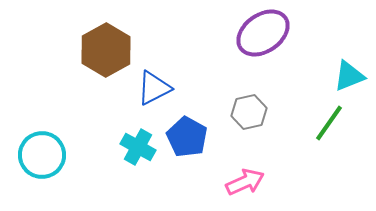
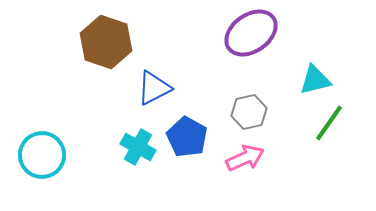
purple ellipse: moved 12 px left
brown hexagon: moved 8 px up; rotated 12 degrees counterclockwise
cyan triangle: moved 34 px left, 4 px down; rotated 8 degrees clockwise
pink arrow: moved 24 px up
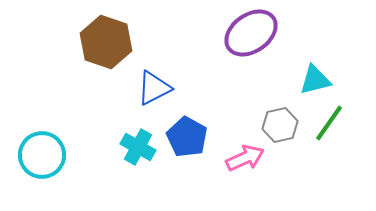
gray hexagon: moved 31 px right, 13 px down
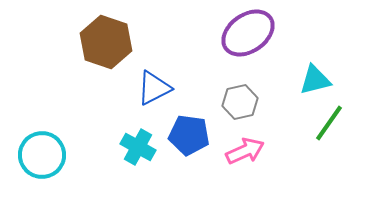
purple ellipse: moved 3 px left
gray hexagon: moved 40 px left, 23 px up
blue pentagon: moved 2 px right, 2 px up; rotated 21 degrees counterclockwise
pink arrow: moved 7 px up
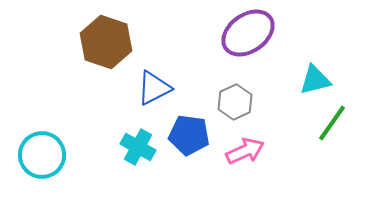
gray hexagon: moved 5 px left; rotated 12 degrees counterclockwise
green line: moved 3 px right
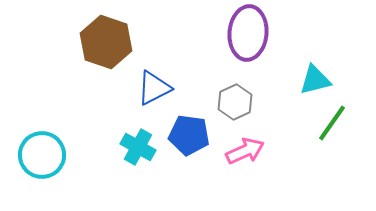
purple ellipse: rotated 50 degrees counterclockwise
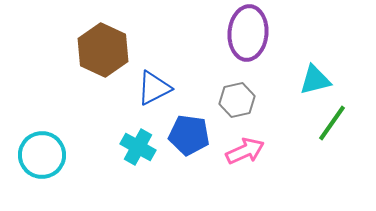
brown hexagon: moved 3 px left, 8 px down; rotated 6 degrees clockwise
gray hexagon: moved 2 px right, 2 px up; rotated 12 degrees clockwise
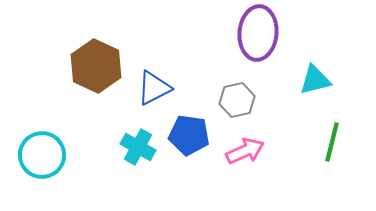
purple ellipse: moved 10 px right
brown hexagon: moved 7 px left, 16 px down
green line: moved 19 px down; rotated 21 degrees counterclockwise
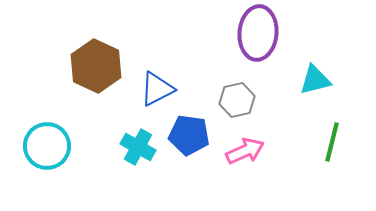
blue triangle: moved 3 px right, 1 px down
cyan circle: moved 5 px right, 9 px up
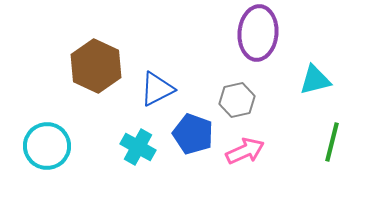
blue pentagon: moved 4 px right, 1 px up; rotated 12 degrees clockwise
